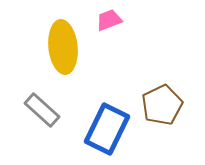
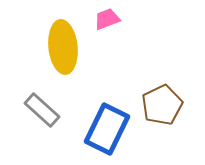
pink trapezoid: moved 2 px left, 1 px up
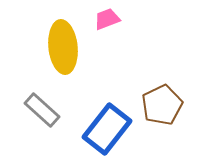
blue rectangle: rotated 12 degrees clockwise
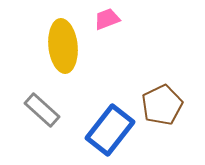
yellow ellipse: moved 1 px up
blue rectangle: moved 3 px right, 1 px down
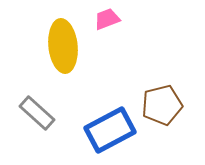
brown pentagon: rotated 12 degrees clockwise
gray rectangle: moved 5 px left, 3 px down
blue rectangle: rotated 24 degrees clockwise
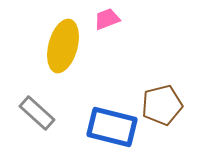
yellow ellipse: rotated 21 degrees clockwise
blue rectangle: moved 2 px right, 3 px up; rotated 42 degrees clockwise
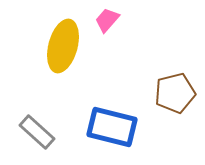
pink trapezoid: moved 1 px down; rotated 28 degrees counterclockwise
brown pentagon: moved 13 px right, 12 px up
gray rectangle: moved 19 px down
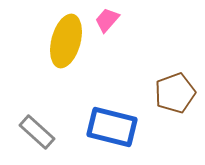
yellow ellipse: moved 3 px right, 5 px up
brown pentagon: rotated 6 degrees counterclockwise
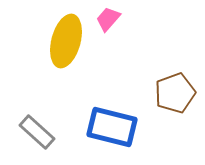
pink trapezoid: moved 1 px right, 1 px up
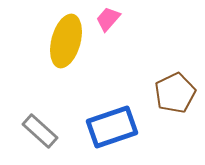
brown pentagon: rotated 6 degrees counterclockwise
blue rectangle: rotated 33 degrees counterclockwise
gray rectangle: moved 3 px right, 1 px up
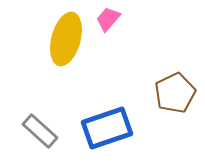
yellow ellipse: moved 2 px up
blue rectangle: moved 5 px left, 1 px down
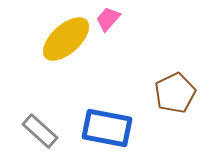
yellow ellipse: rotated 33 degrees clockwise
blue rectangle: rotated 30 degrees clockwise
